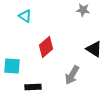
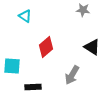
black triangle: moved 2 px left, 2 px up
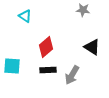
black rectangle: moved 15 px right, 17 px up
